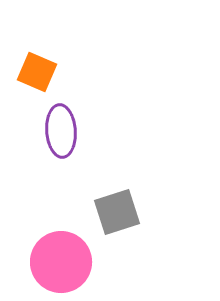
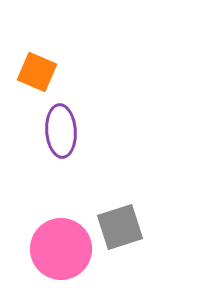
gray square: moved 3 px right, 15 px down
pink circle: moved 13 px up
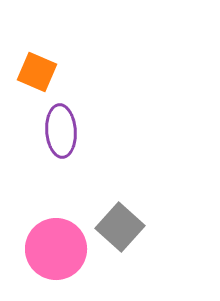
gray square: rotated 30 degrees counterclockwise
pink circle: moved 5 px left
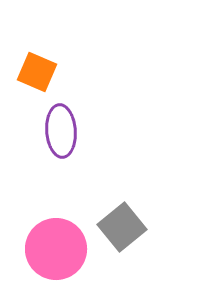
gray square: moved 2 px right; rotated 9 degrees clockwise
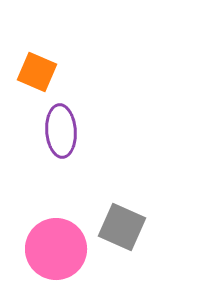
gray square: rotated 27 degrees counterclockwise
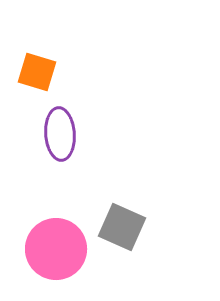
orange square: rotated 6 degrees counterclockwise
purple ellipse: moved 1 px left, 3 px down
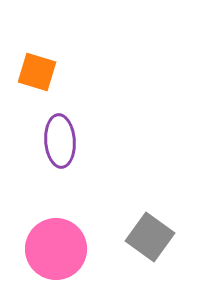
purple ellipse: moved 7 px down
gray square: moved 28 px right, 10 px down; rotated 12 degrees clockwise
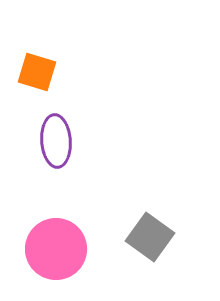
purple ellipse: moved 4 px left
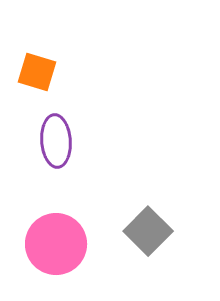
gray square: moved 2 px left, 6 px up; rotated 9 degrees clockwise
pink circle: moved 5 px up
